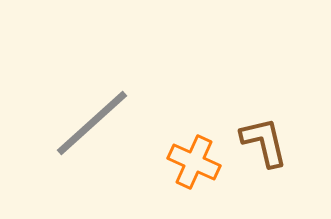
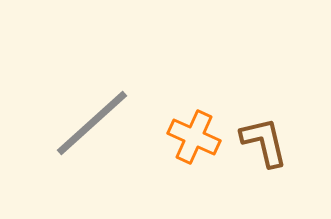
orange cross: moved 25 px up
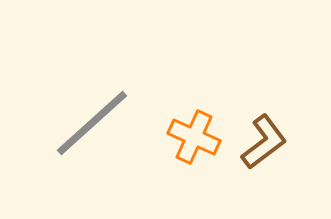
brown L-shape: rotated 66 degrees clockwise
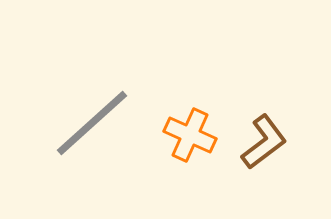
orange cross: moved 4 px left, 2 px up
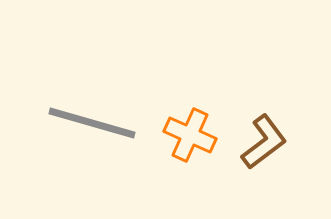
gray line: rotated 58 degrees clockwise
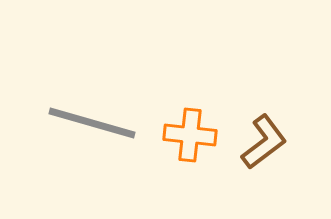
orange cross: rotated 18 degrees counterclockwise
